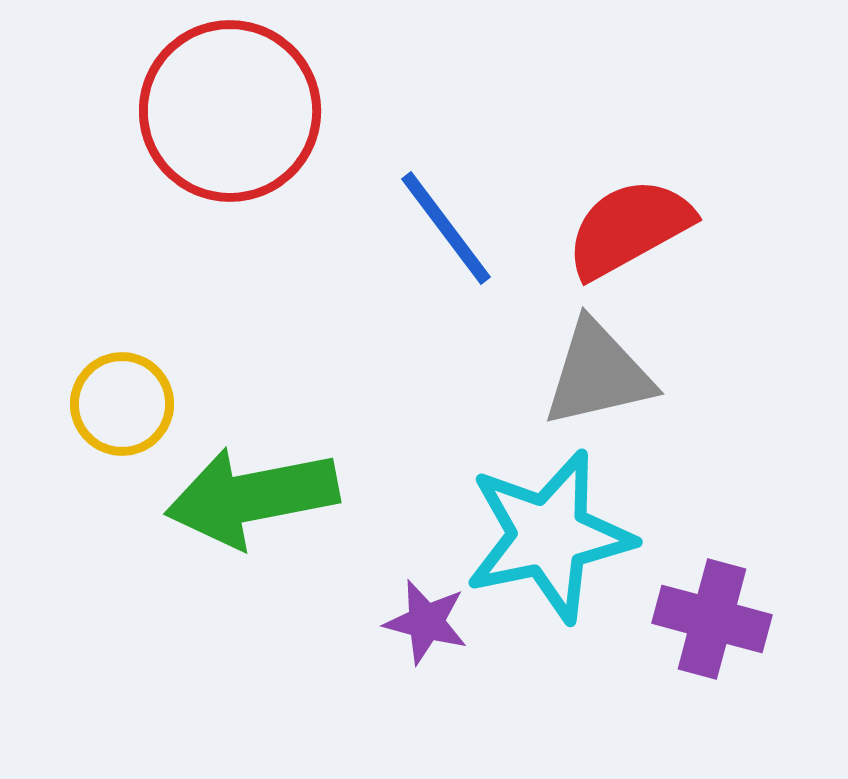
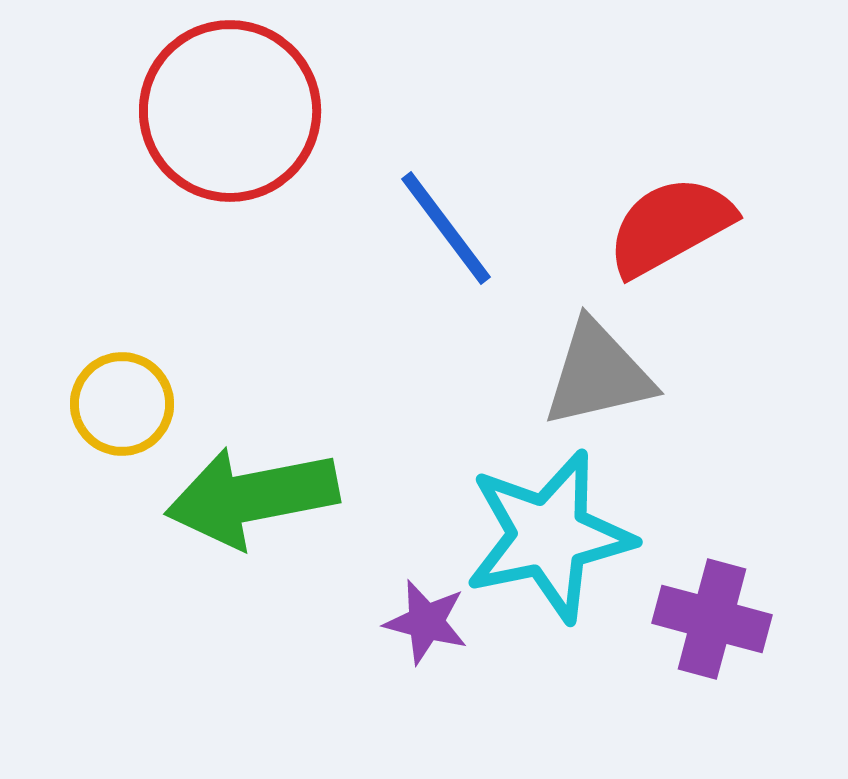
red semicircle: moved 41 px right, 2 px up
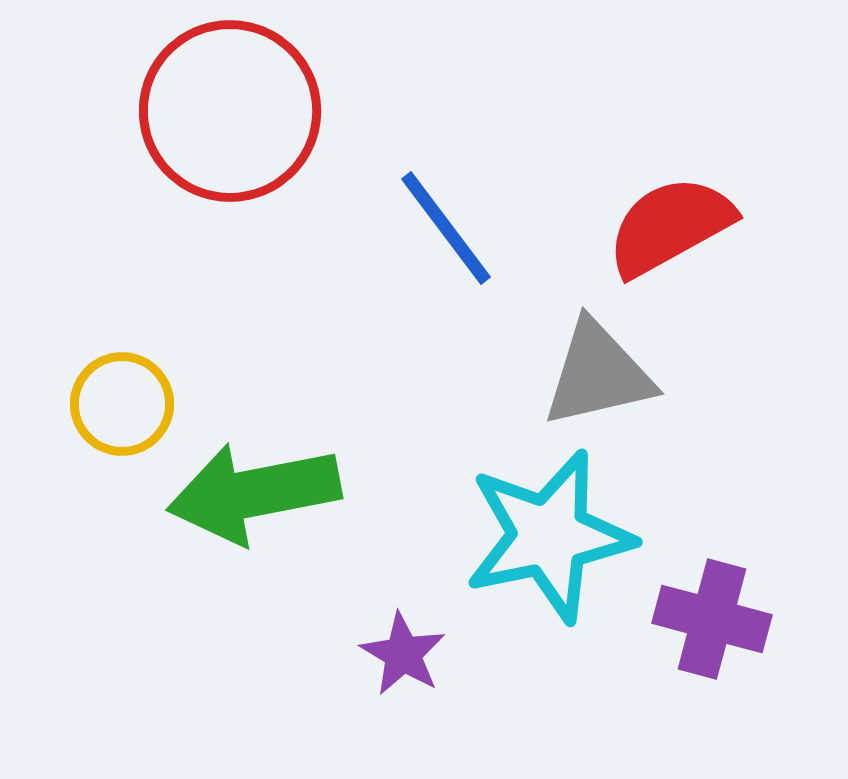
green arrow: moved 2 px right, 4 px up
purple star: moved 23 px left, 32 px down; rotated 16 degrees clockwise
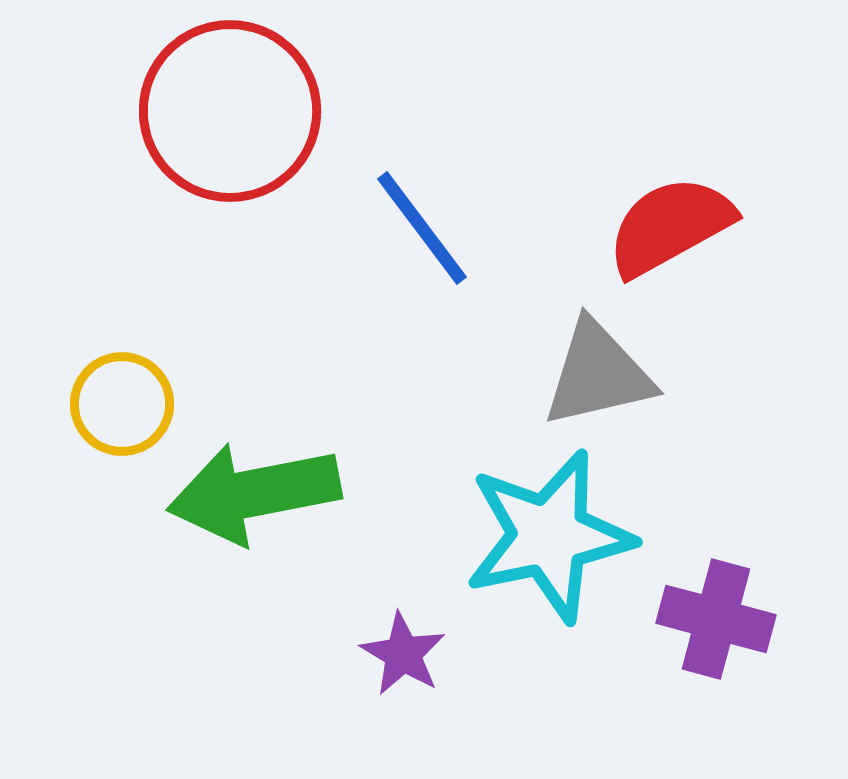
blue line: moved 24 px left
purple cross: moved 4 px right
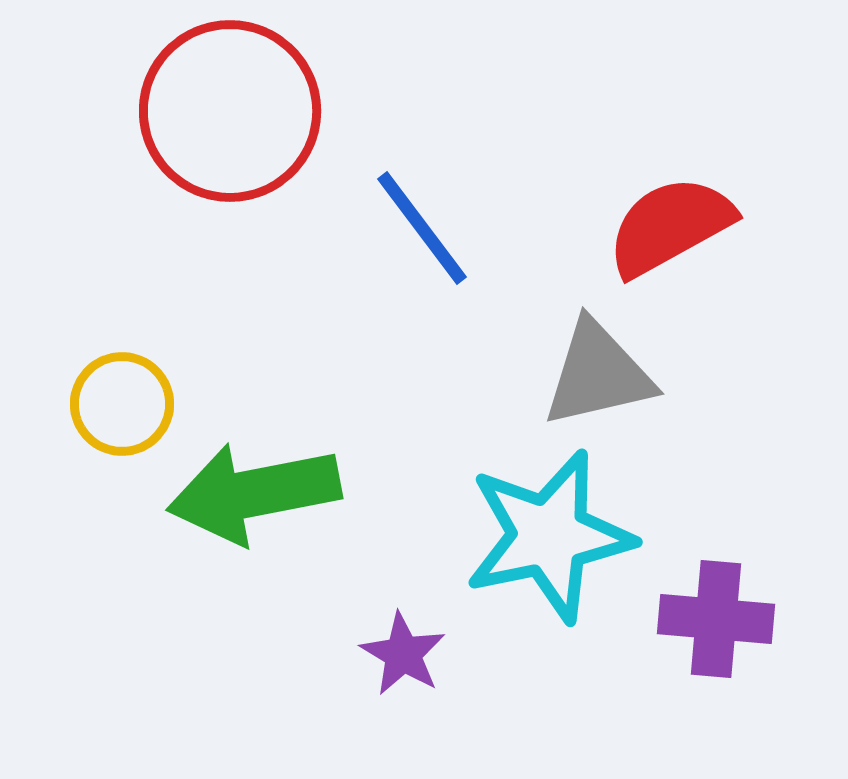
purple cross: rotated 10 degrees counterclockwise
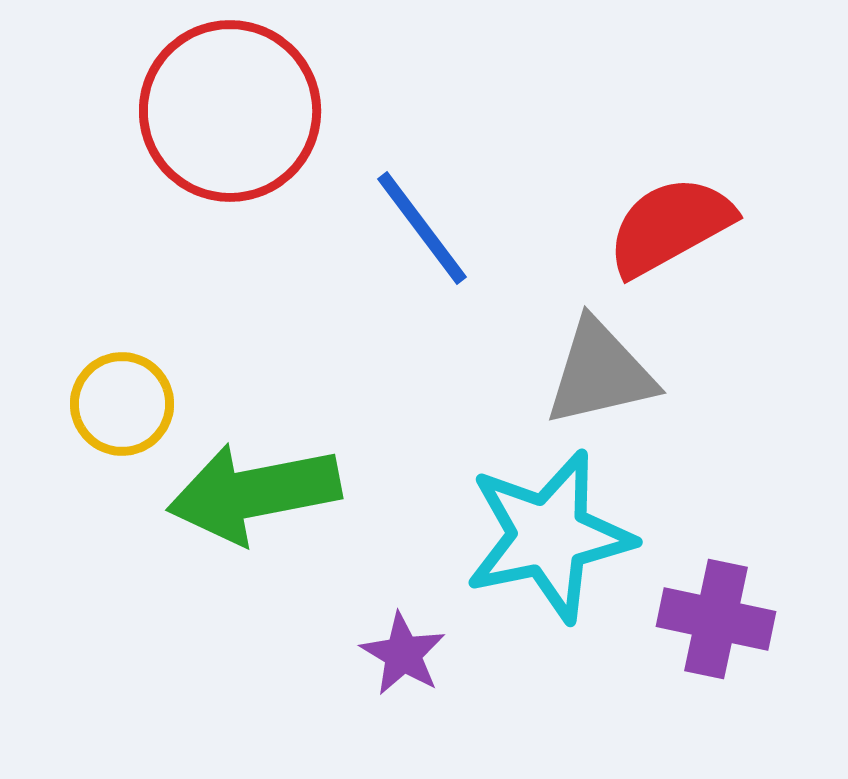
gray triangle: moved 2 px right, 1 px up
purple cross: rotated 7 degrees clockwise
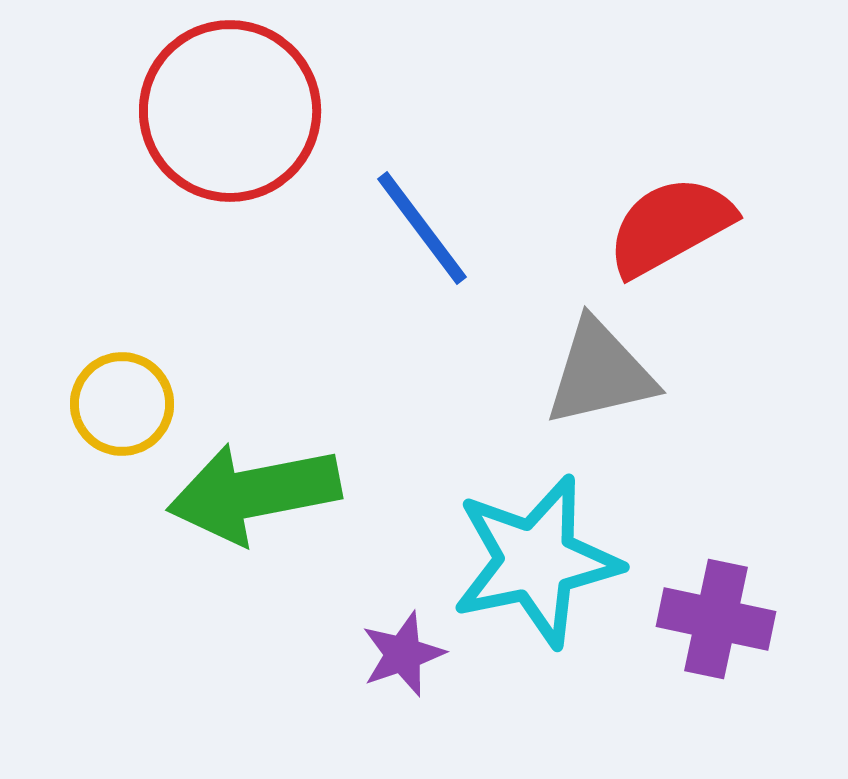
cyan star: moved 13 px left, 25 px down
purple star: rotated 22 degrees clockwise
